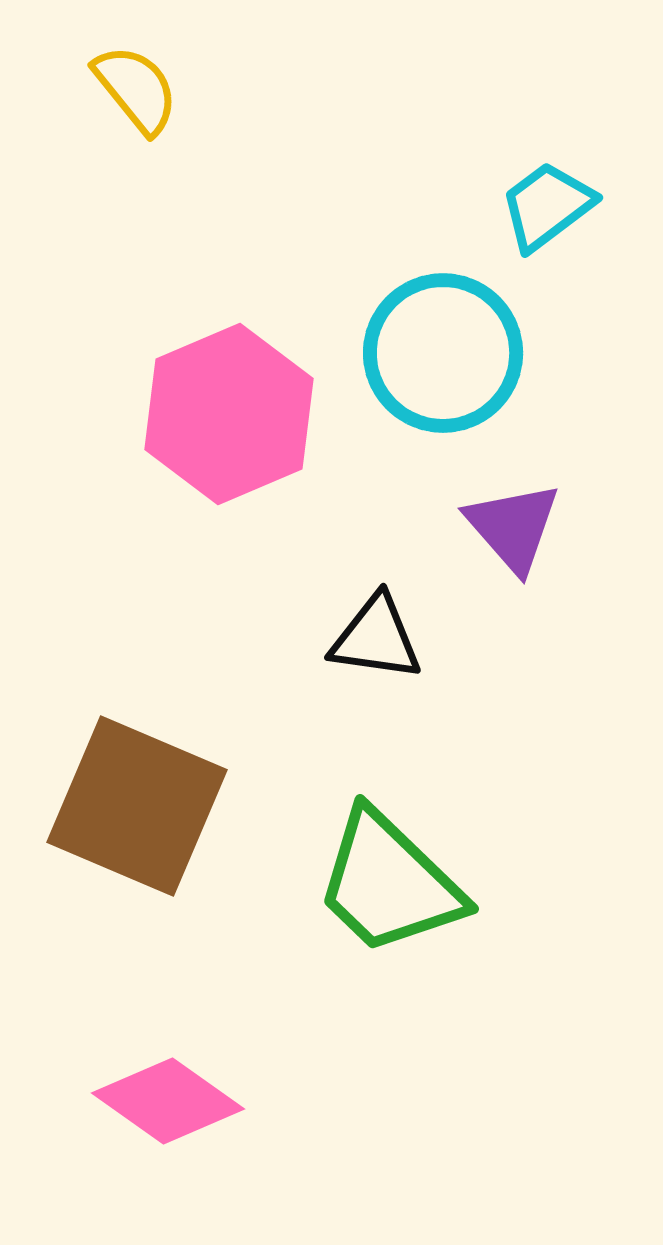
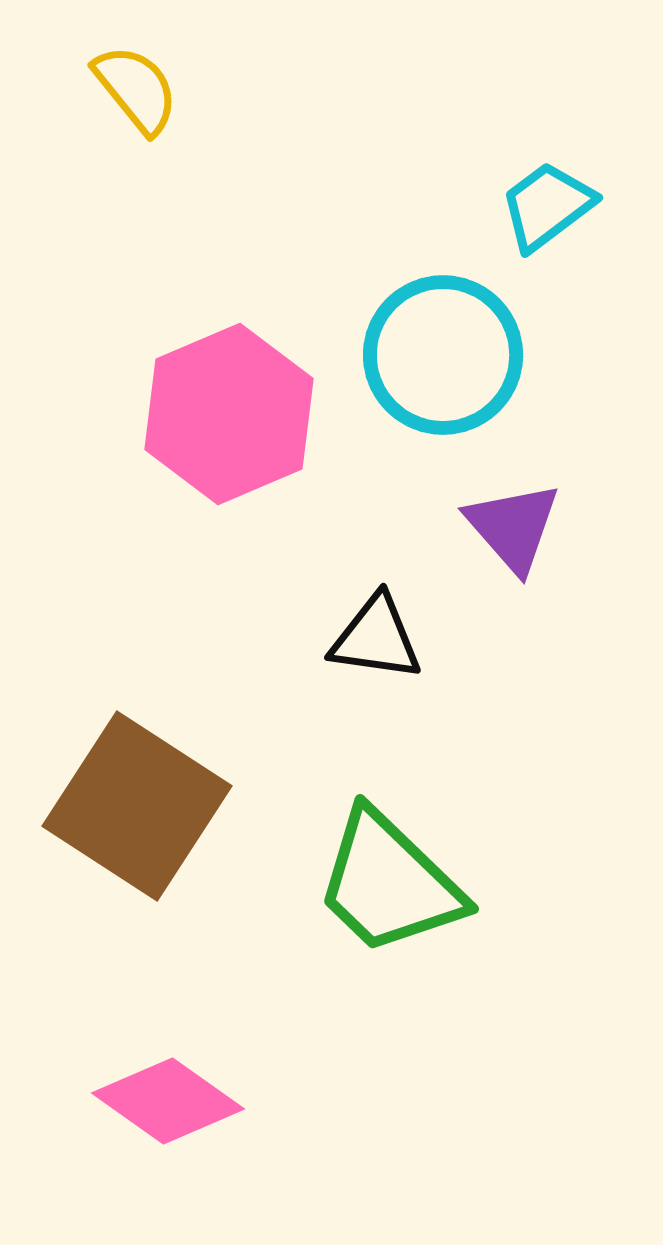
cyan circle: moved 2 px down
brown square: rotated 10 degrees clockwise
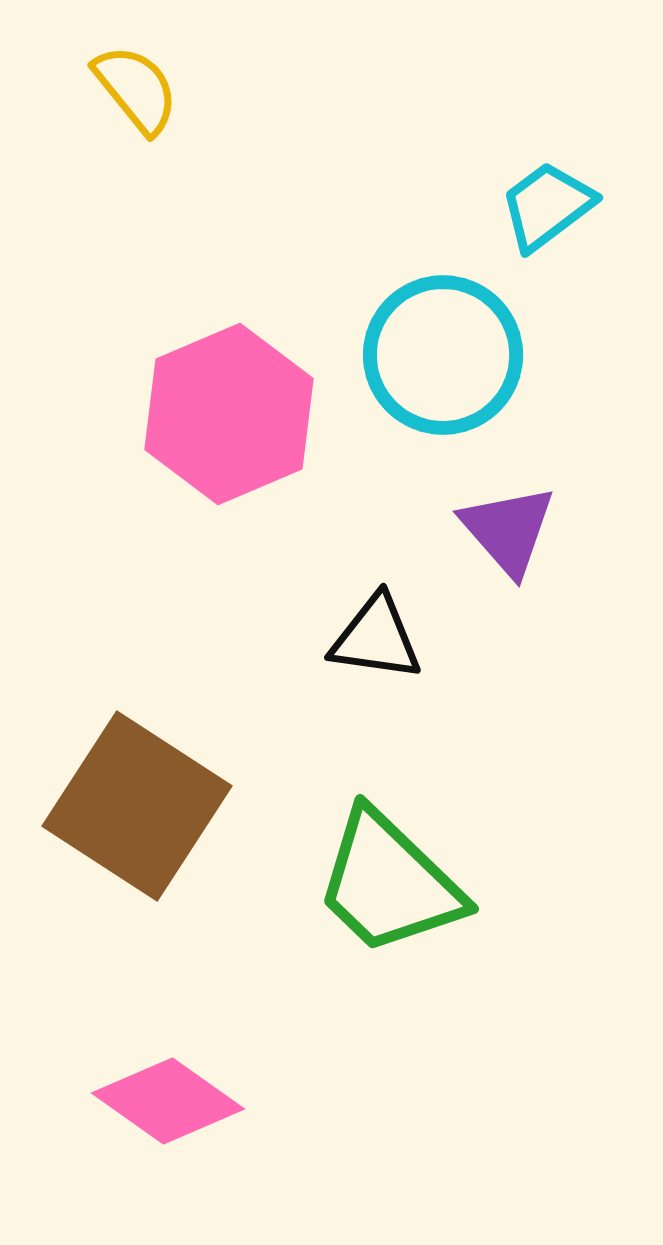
purple triangle: moved 5 px left, 3 px down
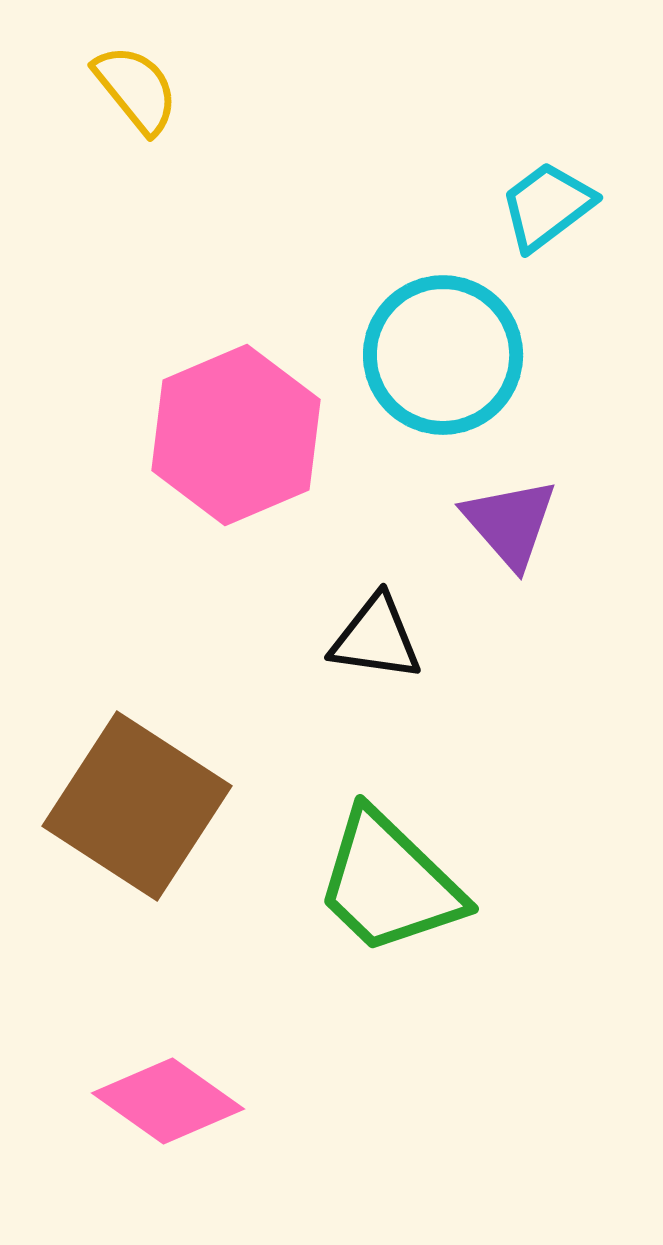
pink hexagon: moved 7 px right, 21 px down
purple triangle: moved 2 px right, 7 px up
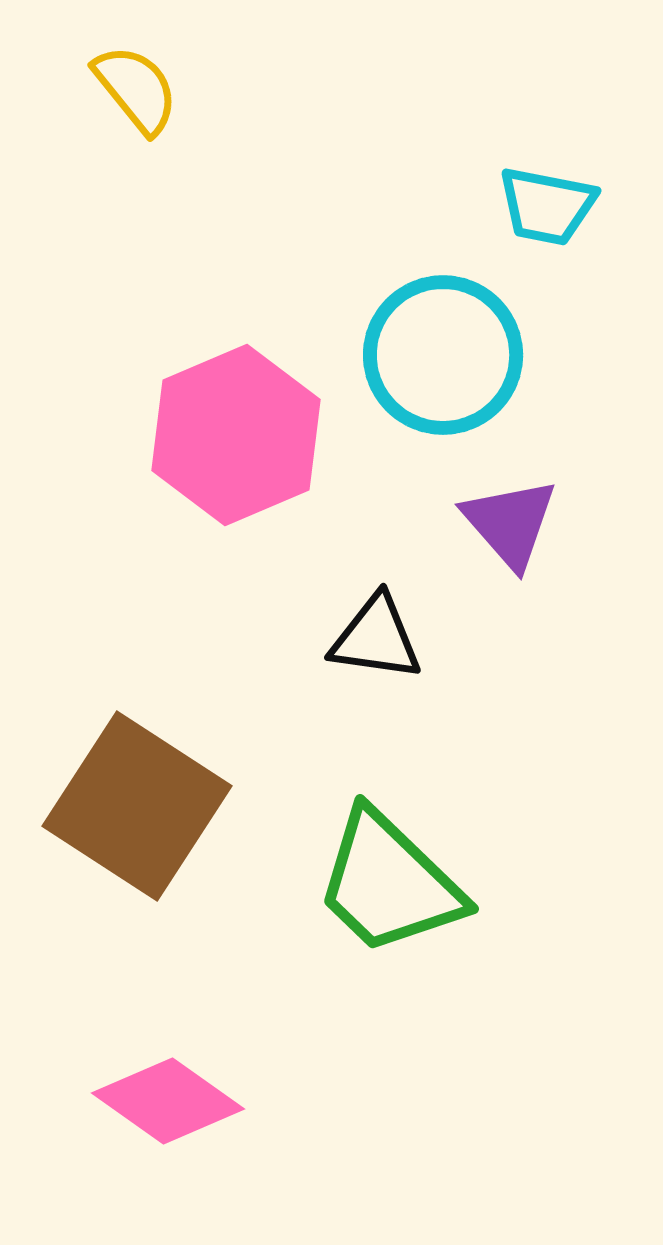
cyan trapezoid: rotated 132 degrees counterclockwise
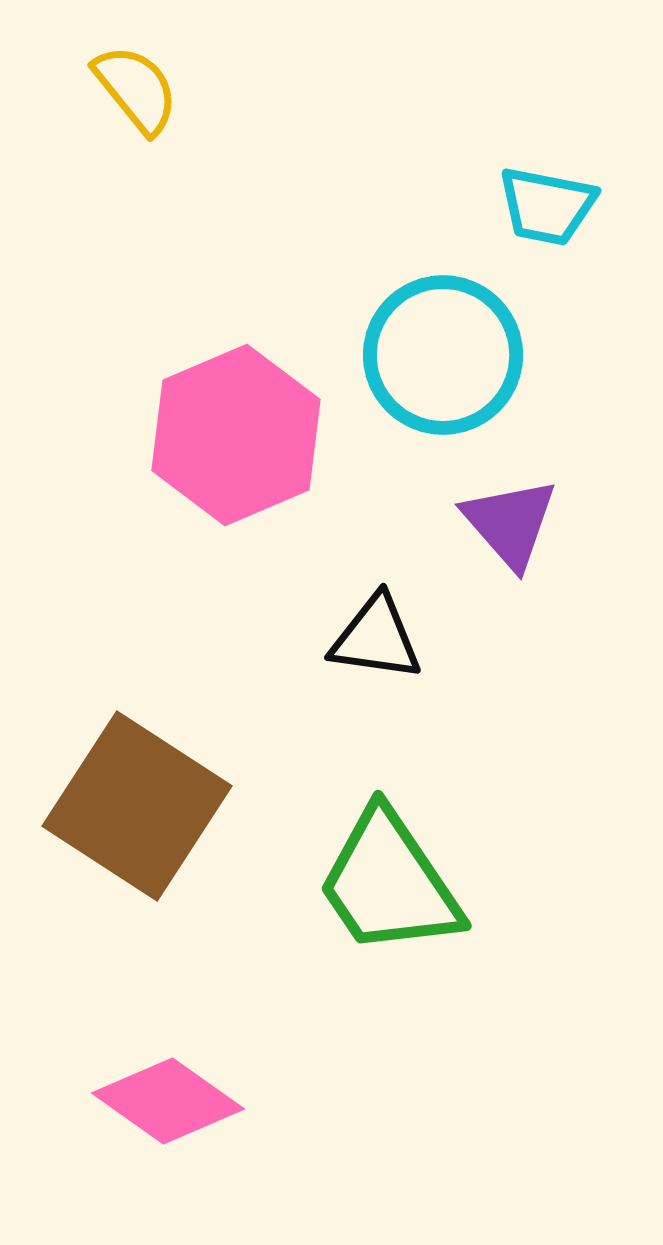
green trapezoid: rotated 12 degrees clockwise
